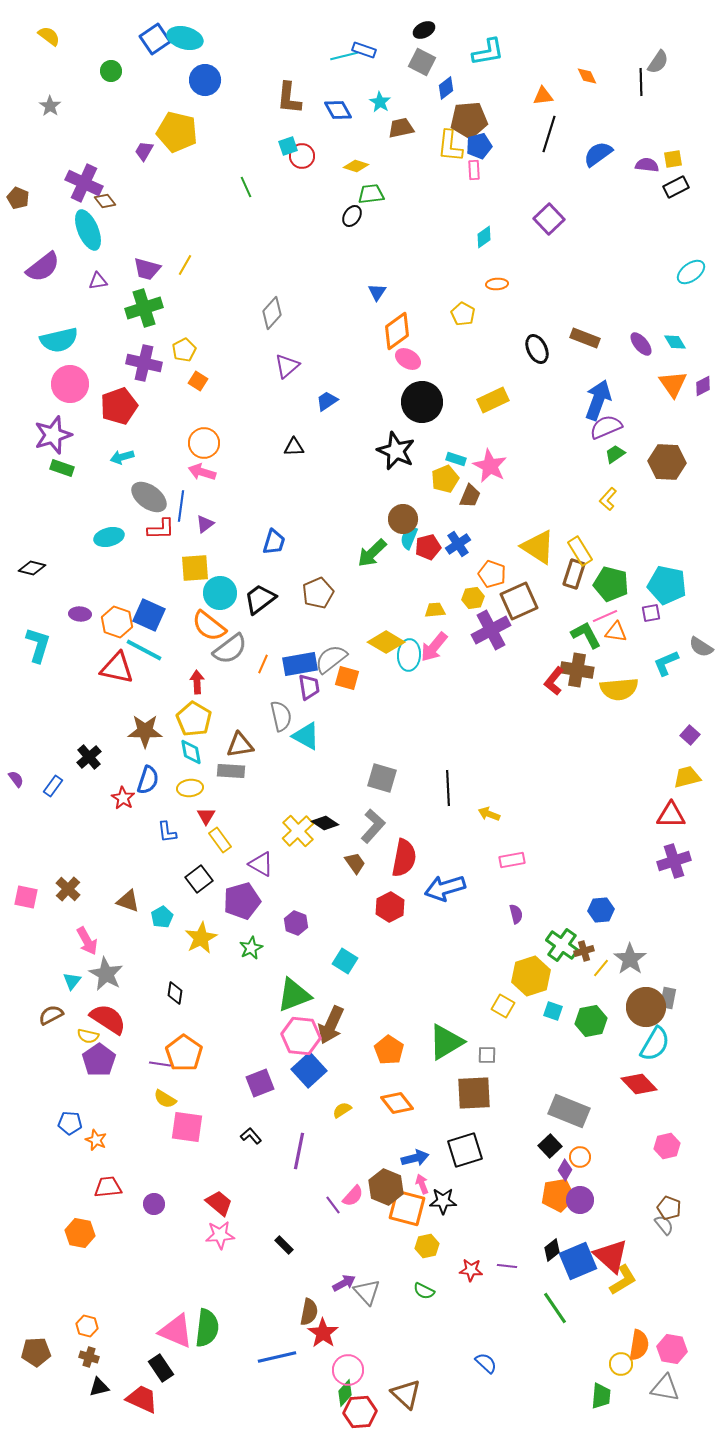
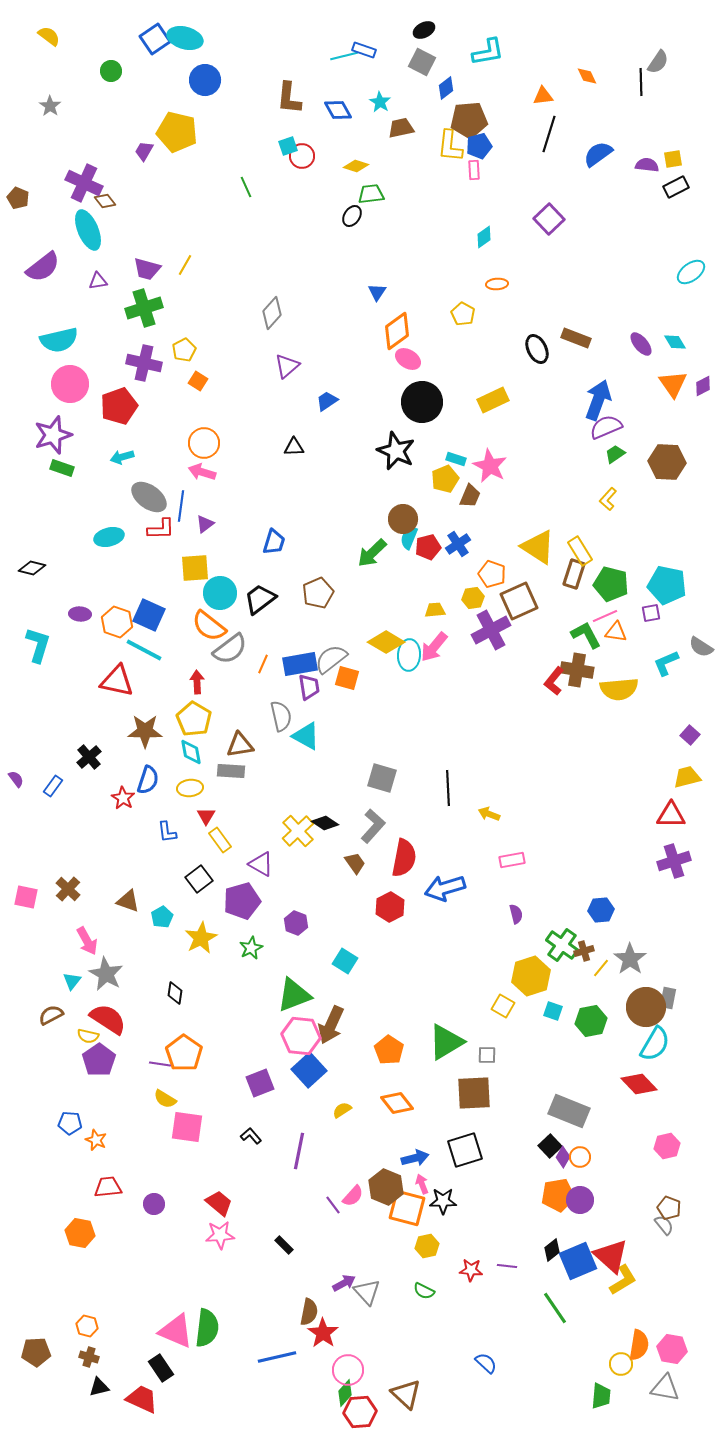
brown rectangle at (585, 338): moved 9 px left
red triangle at (117, 668): moved 13 px down
purple diamond at (565, 1170): moved 2 px left, 13 px up
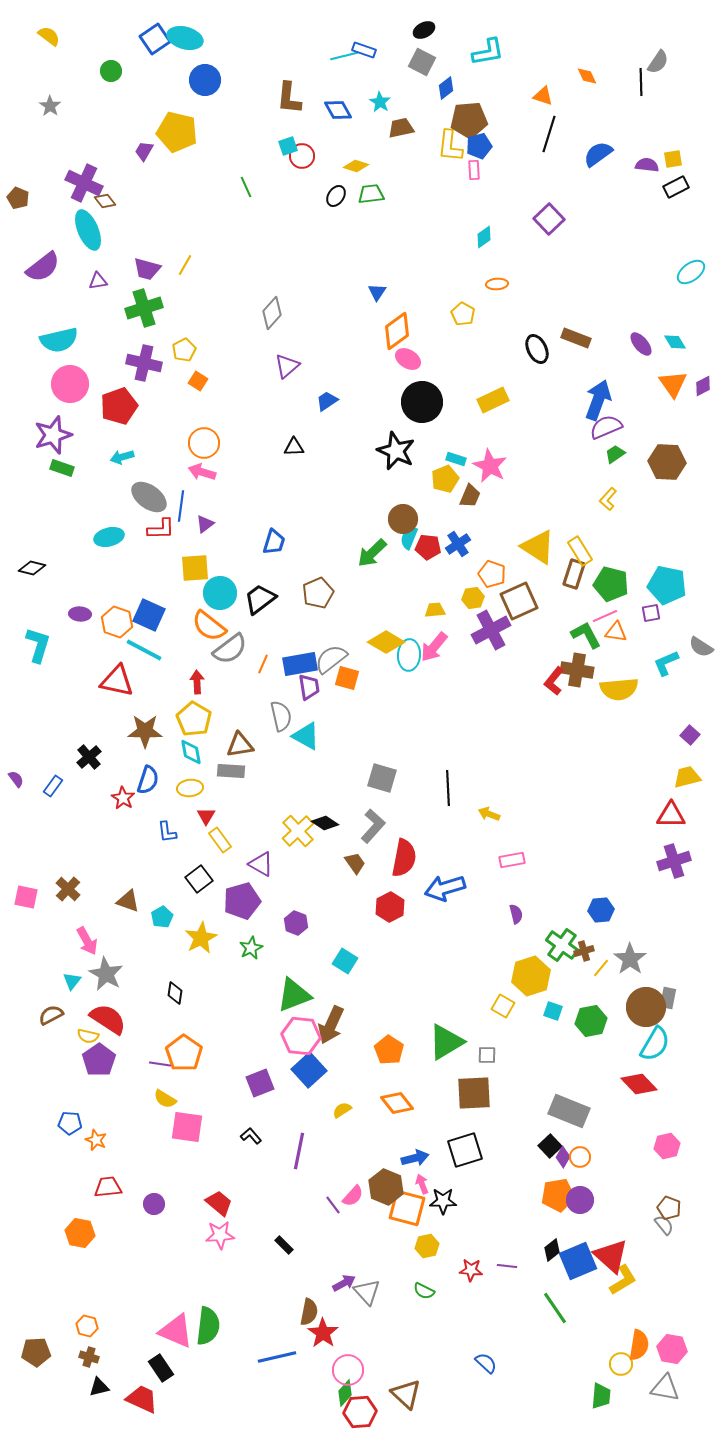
orange triangle at (543, 96): rotated 25 degrees clockwise
black ellipse at (352, 216): moved 16 px left, 20 px up
red pentagon at (428, 547): rotated 20 degrees clockwise
green semicircle at (207, 1328): moved 1 px right, 2 px up
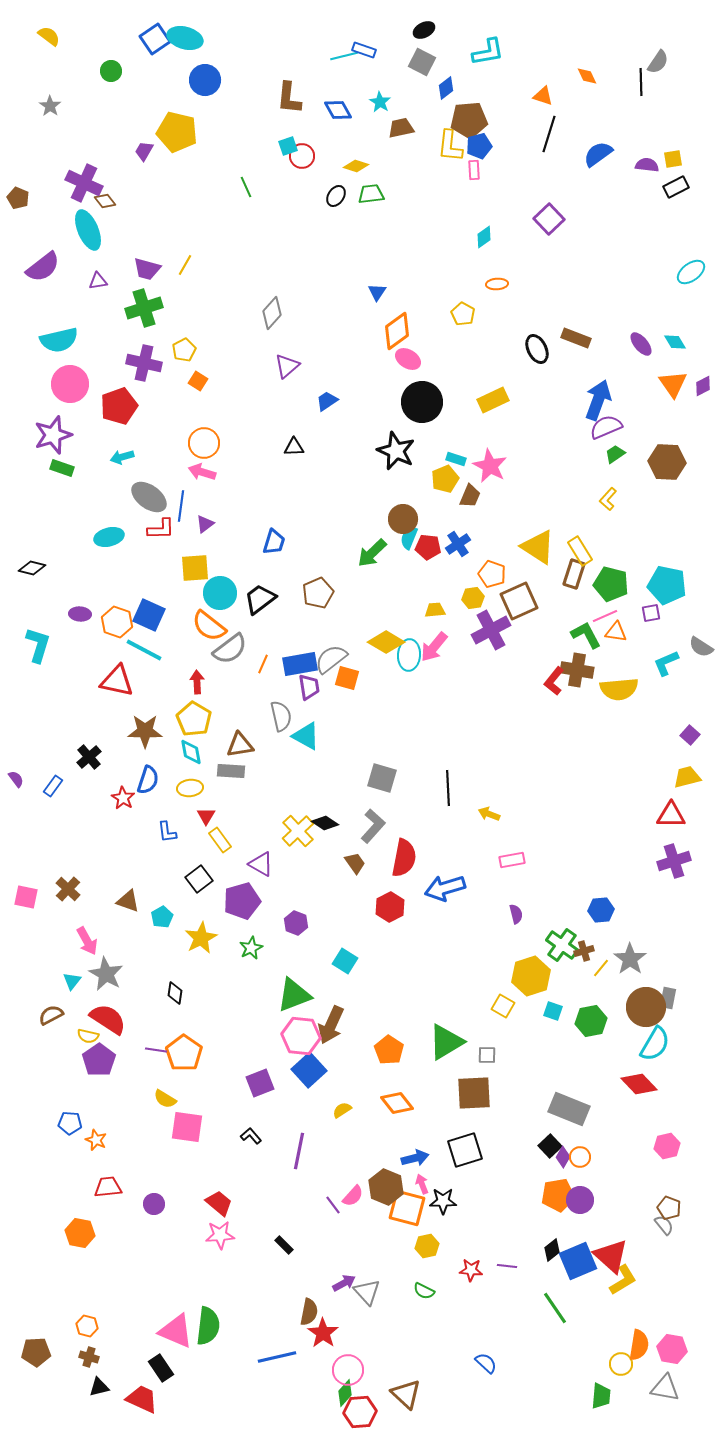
purple line at (160, 1064): moved 4 px left, 14 px up
gray rectangle at (569, 1111): moved 2 px up
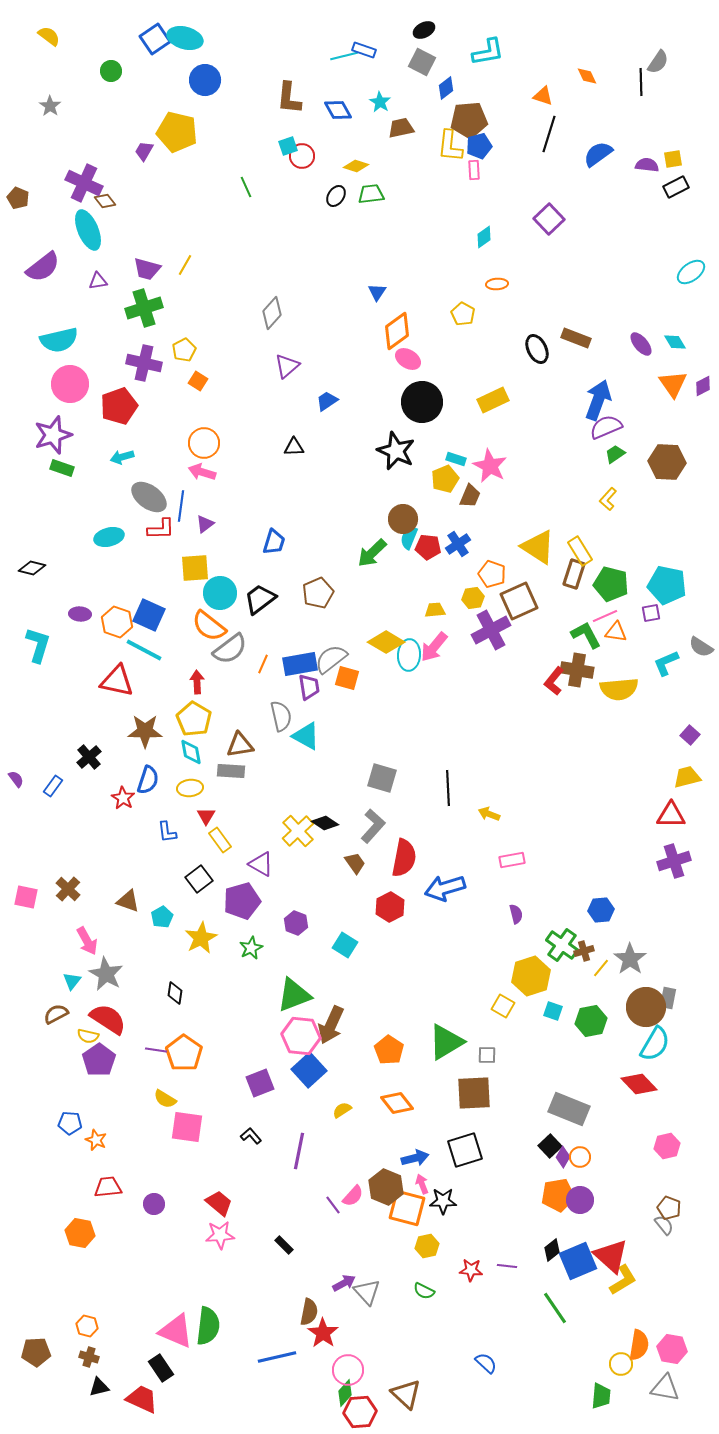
cyan square at (345, 961): moved 16 px up
brown semicircle at (51, 1015): moved 5 px right, 1 px up
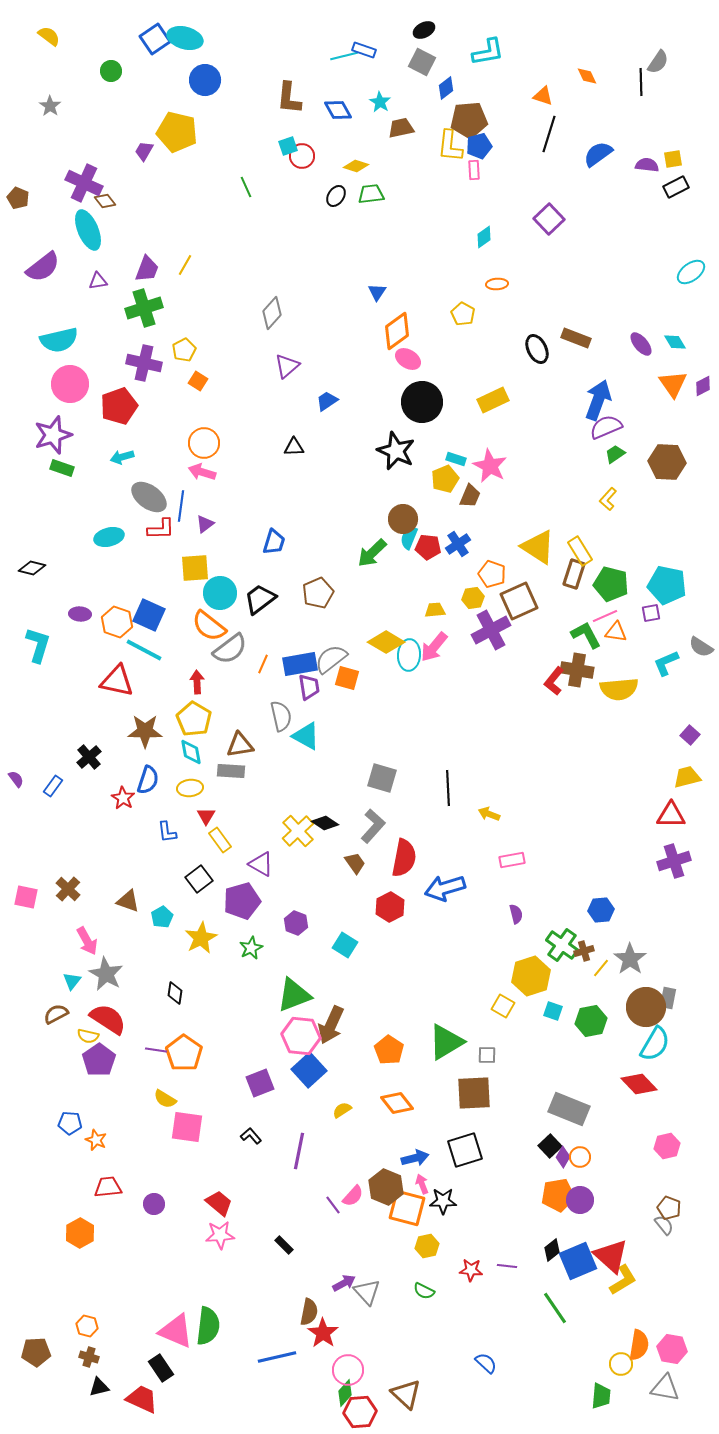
purple trapezoid at (147, 269): rotated 84 degrees counterclockwise
orange hexagon at (80, 1233): rotated 20 degrees clockwise
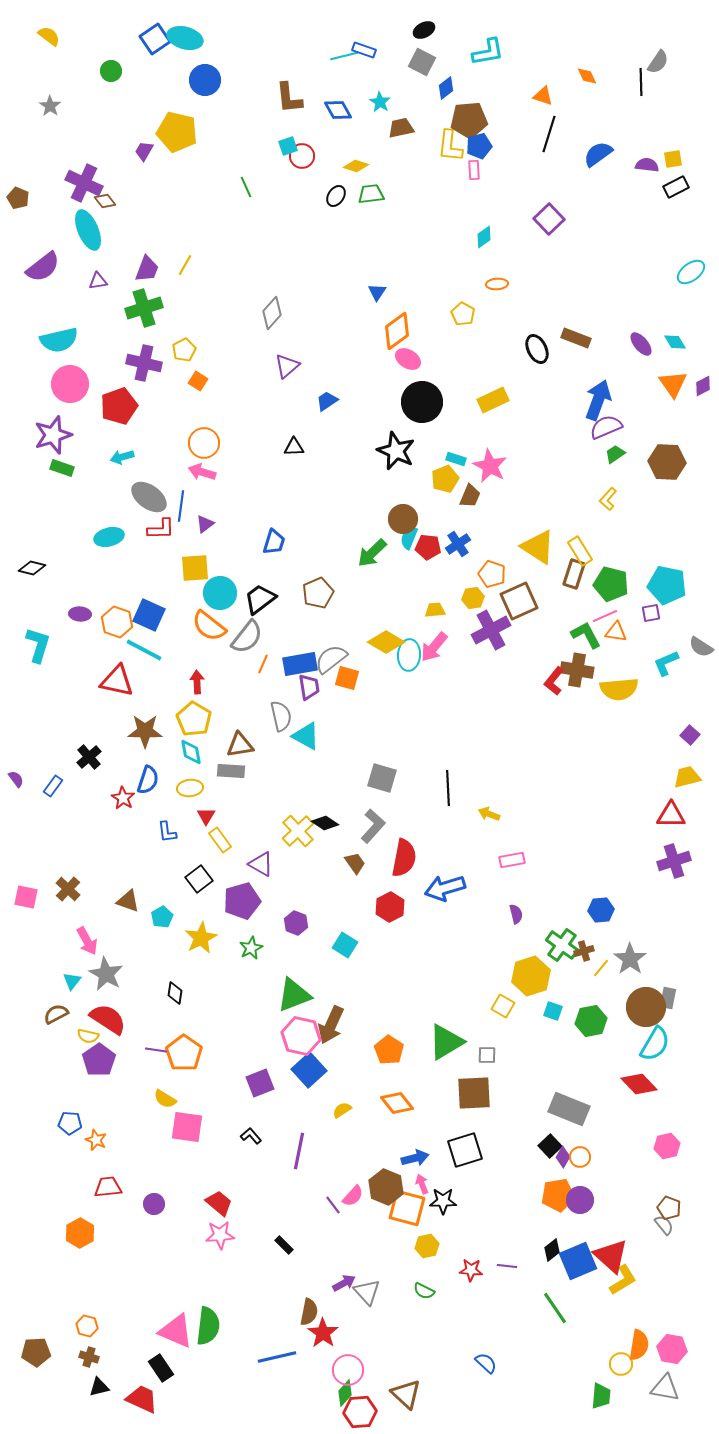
brown L-shape at (289, 98): rotated 12 degrees counterclockwise
gray semicircle at (230, 649): moved 17 px right, 12 px up; rotated 15 degrees counterclockwise
pink hexagon at (301, 1036): rotated 6 degrees clockwise
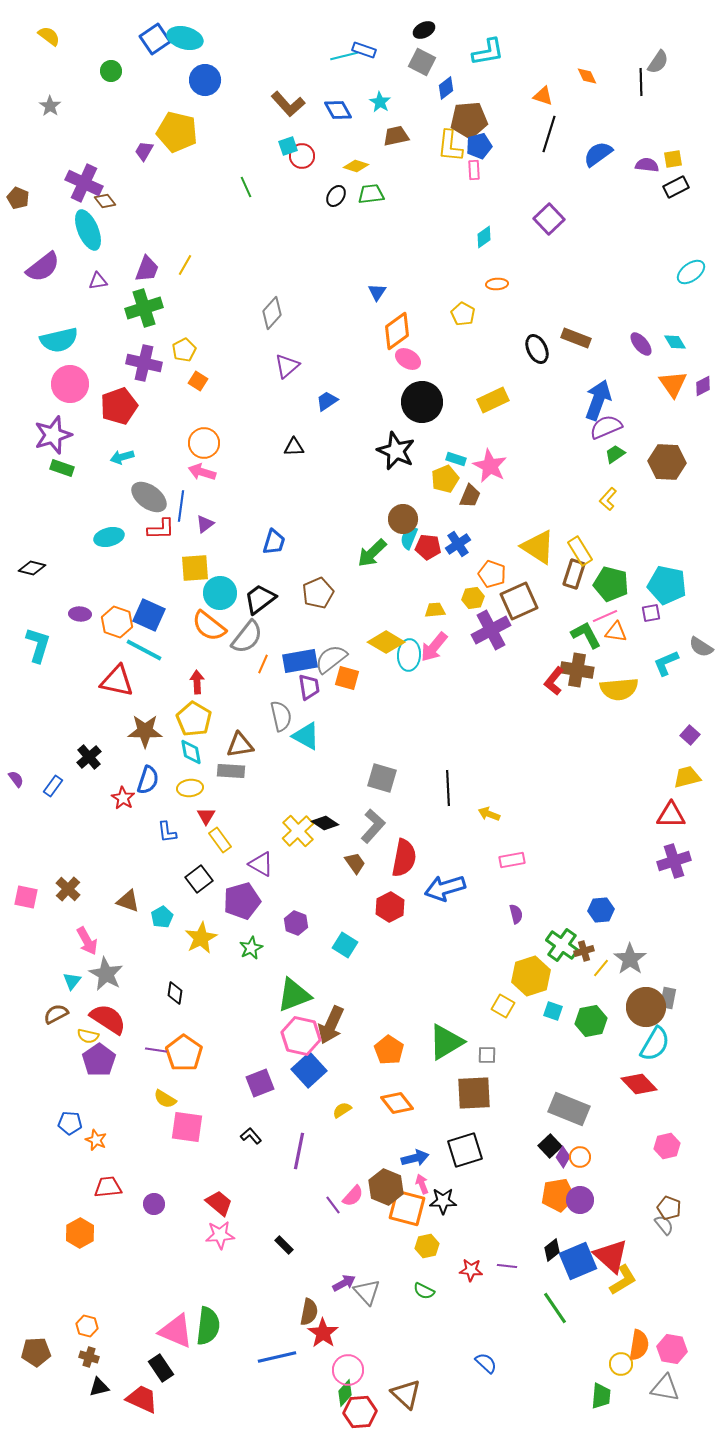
brown L-shape at (289, 98): moved 1 px left, 6 px down; rotated 36 degrees counterclockwise
brown trapezoid at (401, 128): moved 5 px left, 8 px down
blue rectangle at (300, 664): moved 3 px up
